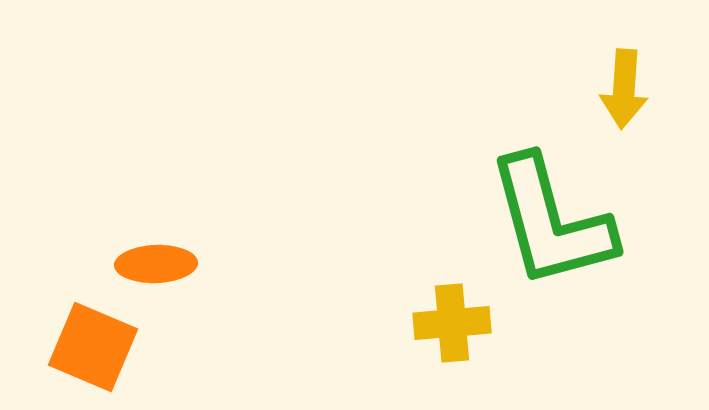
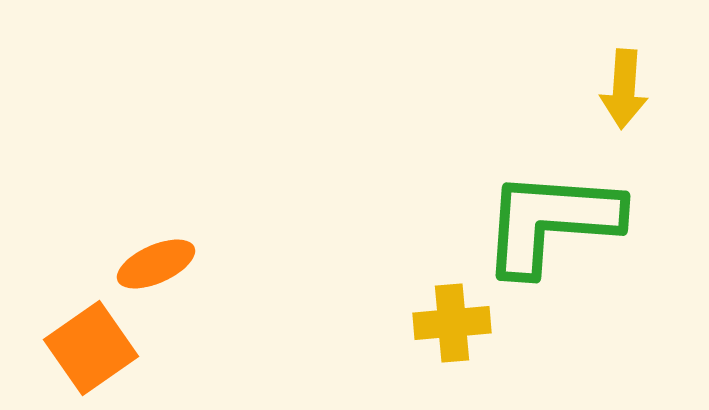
green L-shape: rotated 109 degrees clockwise
orange ellipse: rotated 22 degrees counterclockwise
orange square: moved 2 px left, 1 px down; rotated 32 degrees clockwise
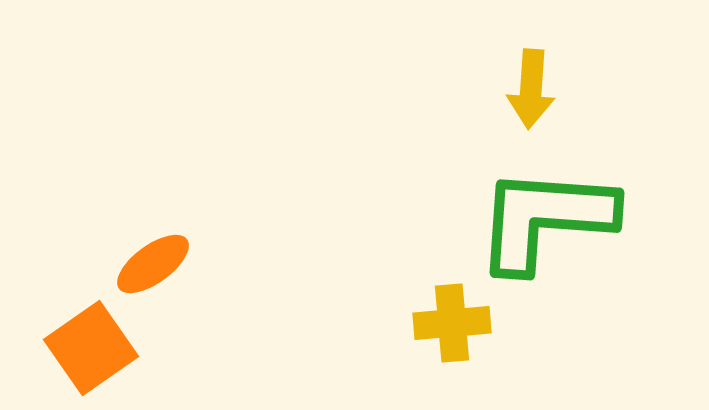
yellow arrow: moved 93 px left
green L-shape: moved 6 px left, 3 px up
orange ellipse: moved 3 px left; rotated 12 degrees counterclockwise
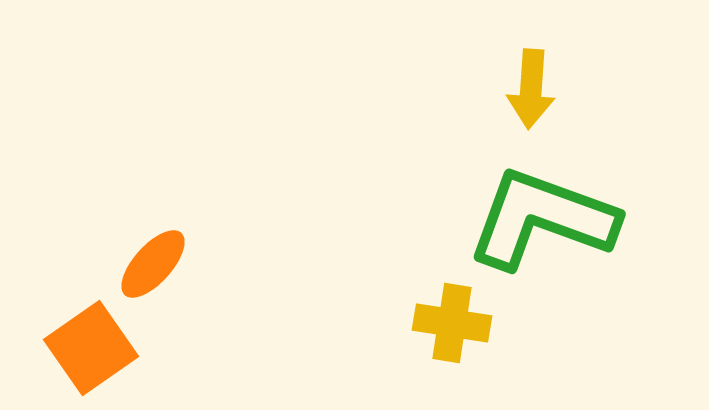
green L-shape: moved 3 px left; rotated 16 degrees clockwise
orange ellipse: rotated 12 degrees counterclockwise
yellow cross: rotated 14 degrees clockwise
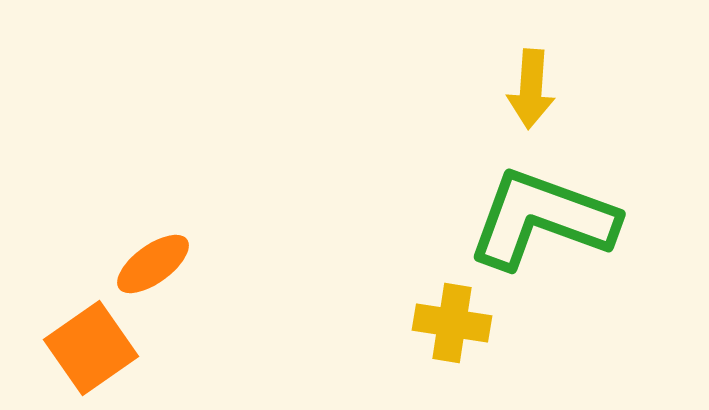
orange ellipse: rotated 12 degrees clockwise
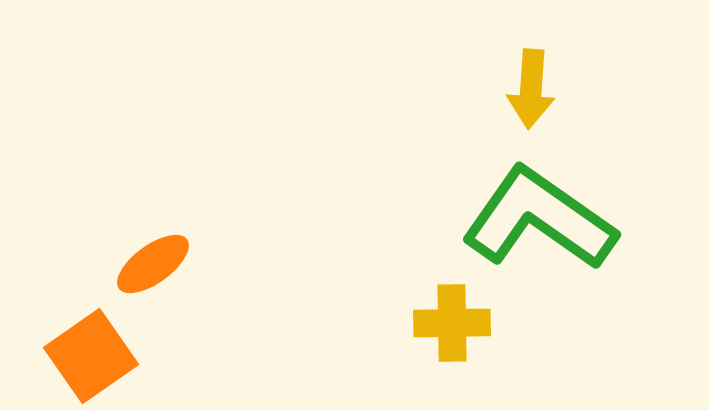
green L-shape: moved 3 px left; rotated 15 degrees clockwise
yellow cross: rotated 10 degrees counterclockwise
orange square: moved 8 px down
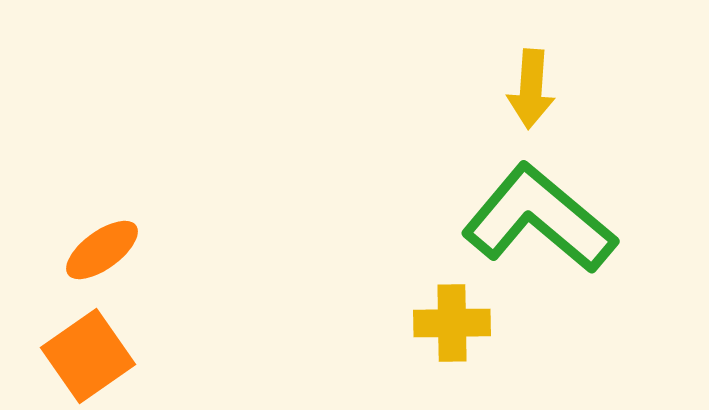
green L-shape: rotated 5 degrees clockwise
orange ellipse: moved 51 px left, 14 px up
orange square: moved 3 px left
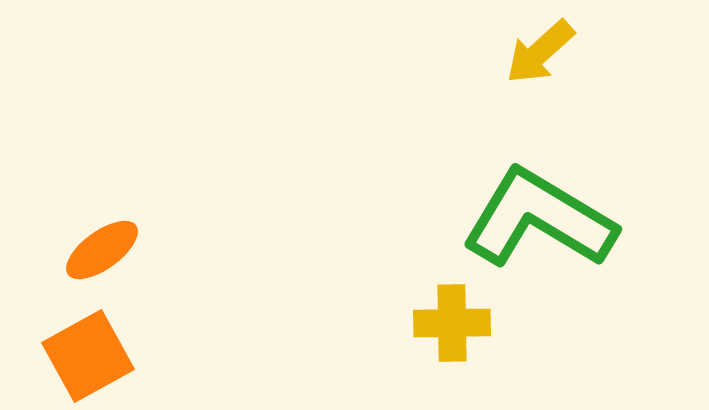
yellow arrow: moved 9 px right, 37 px up; rotated 44 degrees clockwise
green L-shape: rotated 9 degrees counterclockwise
orange square: rotated 6 degrees clockwise
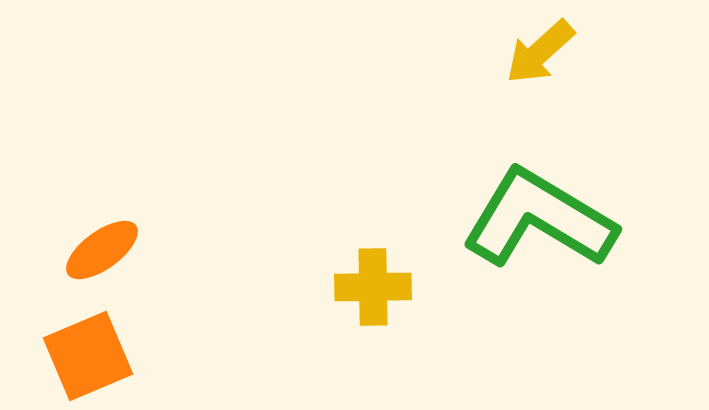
yellow cross: moved 79 px left, 36 px up
orange square: rotated 6 degrees clockwise
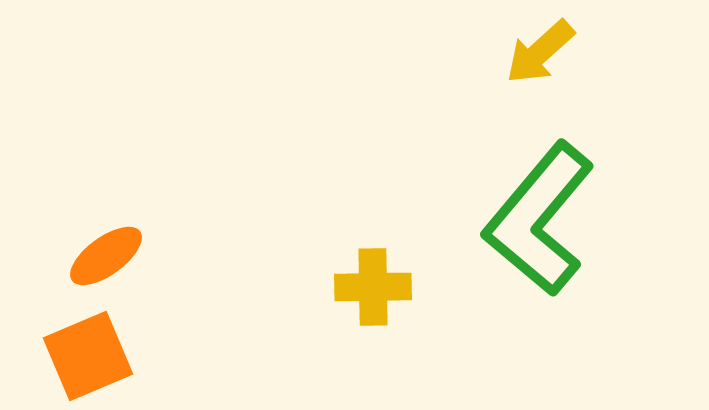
green L-shape: rotated 81 degrees counterclockwise
orange ellipse: moved 4 px right, 6 px down
